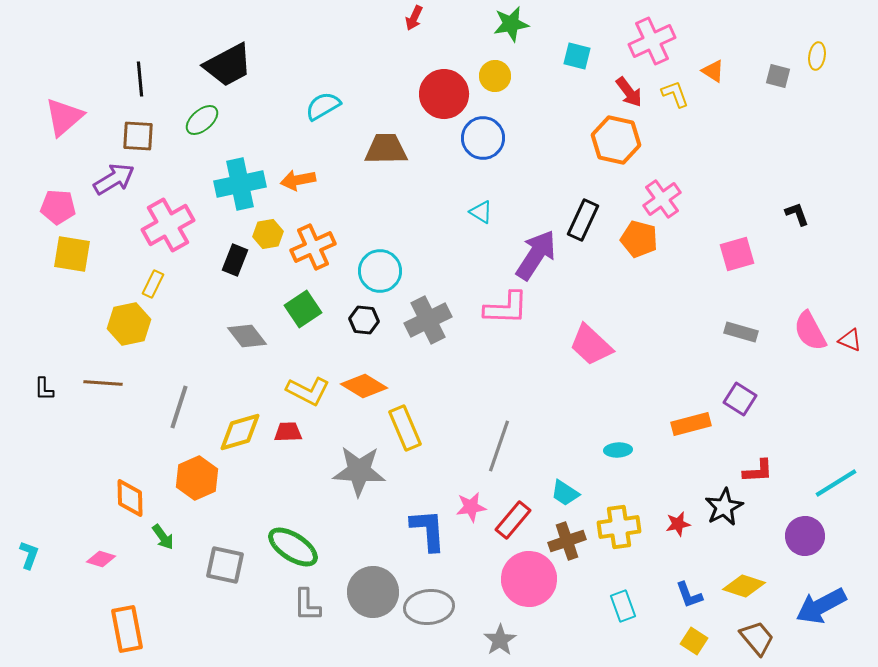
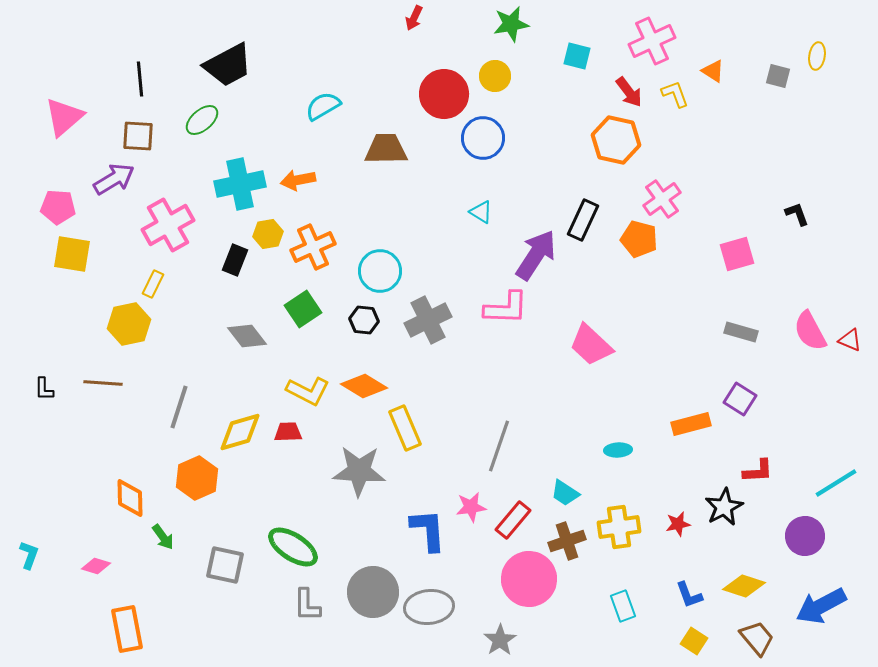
pink diamond at (101, 559): moved 5 px left, 7 px down
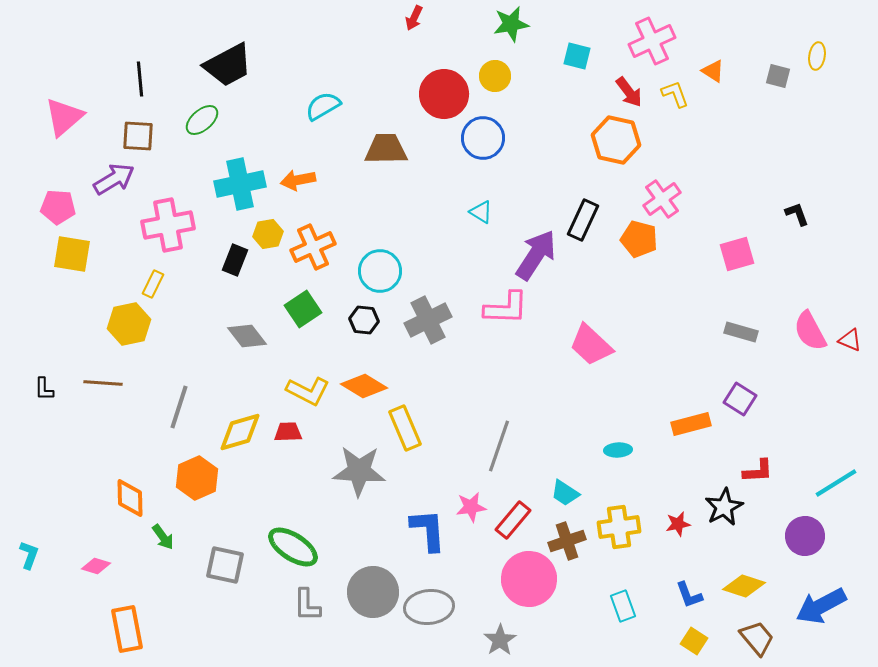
pink cross at (168, 225): rotated 18 degrees clockwise
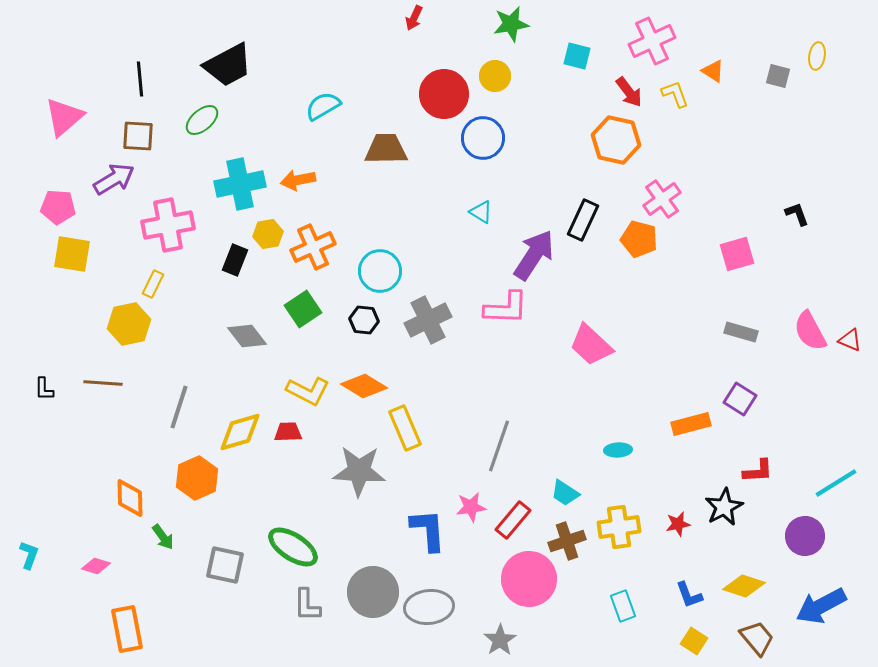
purple arrow at (536, 255): moved 2 px left
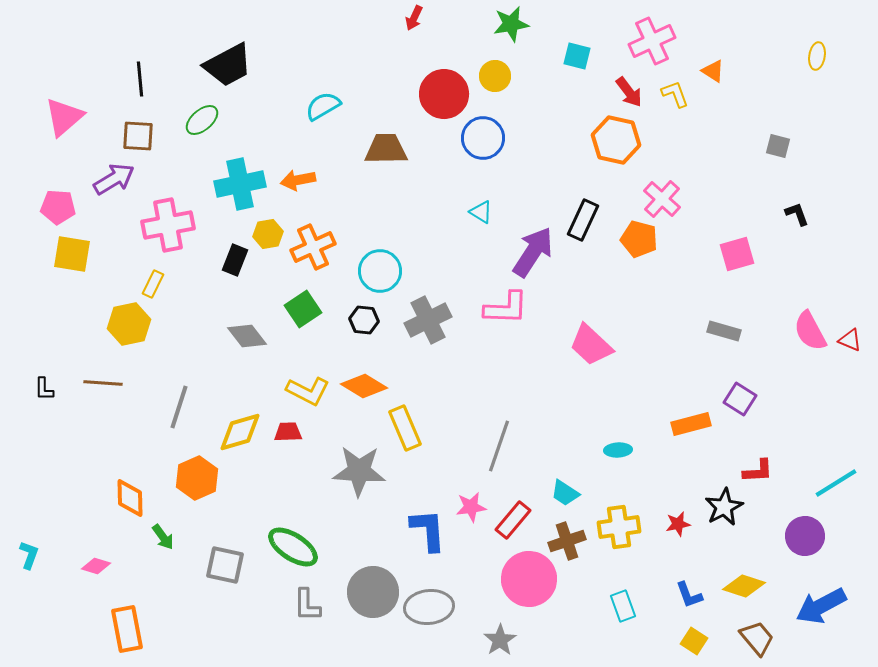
gray square at (778, 76): moved 70 px down
pink cross at (662, 199): rotated 12 degrees counterclockwise
purple arrow at (534, 255): moved 1 px left, 3 px up
gray rectangle at (741, 332): moved 17 px left, 1 px up
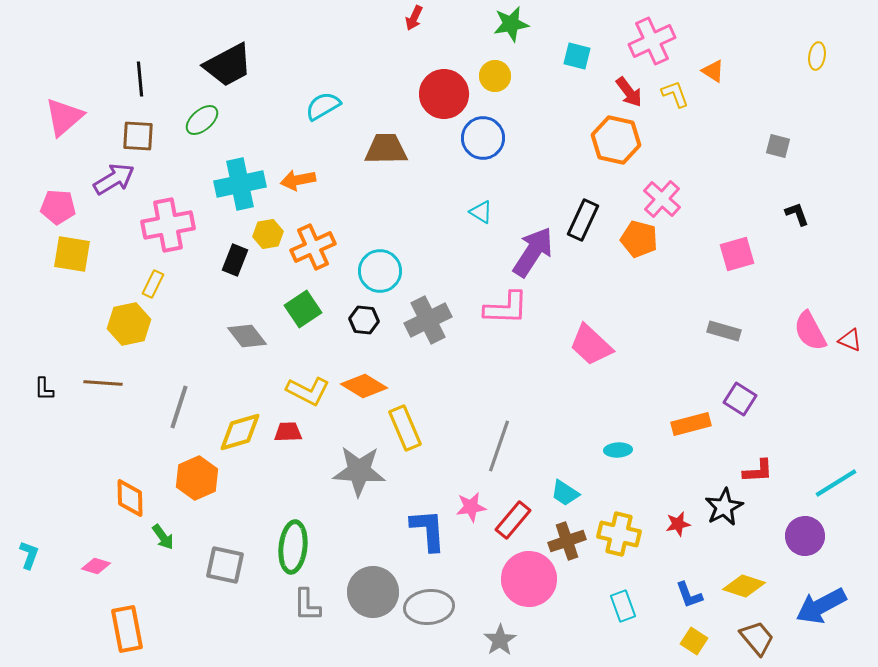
yellow cross at (619, 527): moved 7 px down; rotated 21 degrees clockwise
green ellipse at (293, 547): rotated 63 degrees clockwise
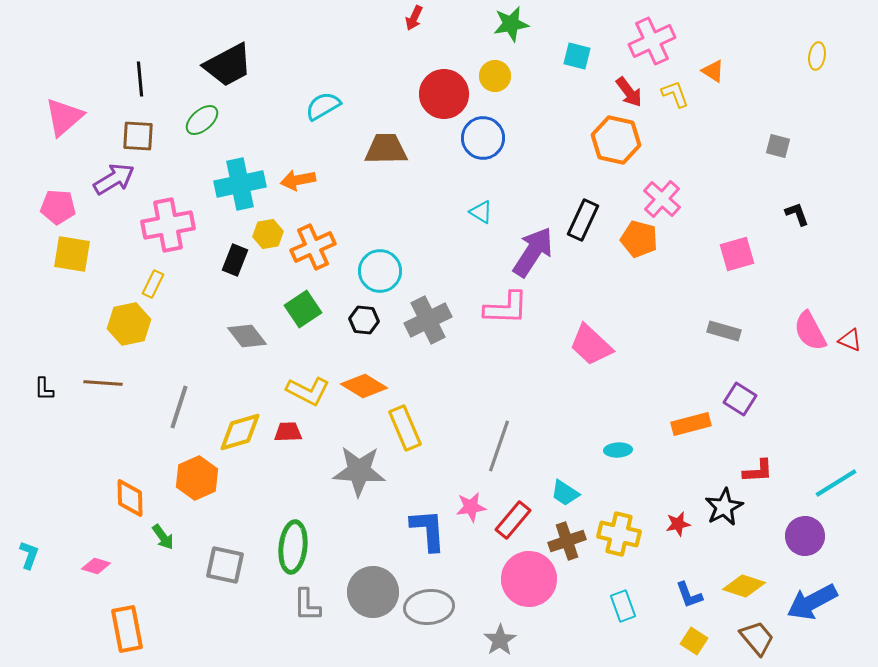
blue arrow at (821, 606): moved 9 px left, 4 px up
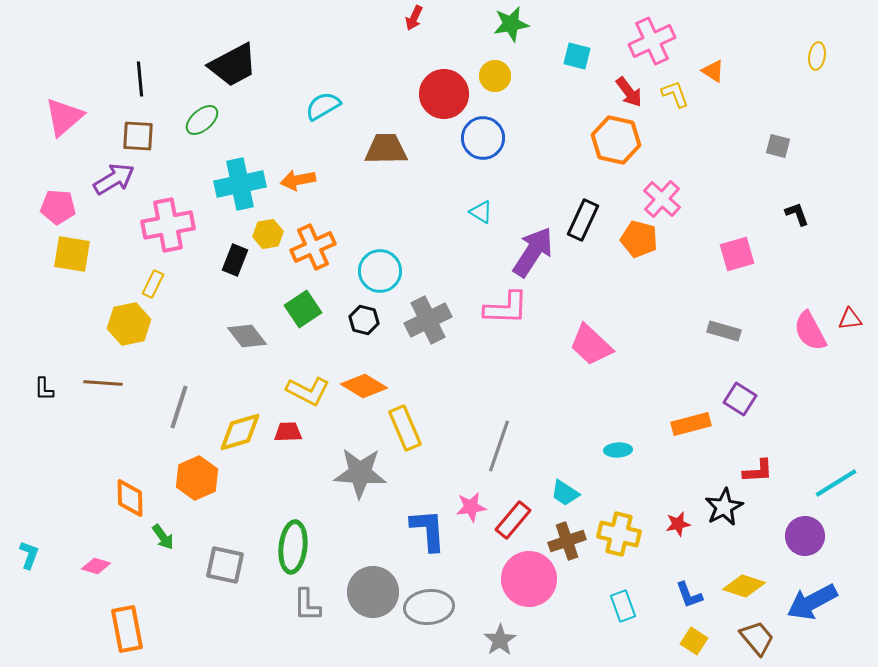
black trapezoid at (228, 65): moved 5 px right
black hexagon at (364, 320): rotated 8 degrees clockwise
red triangle at (850, 340): moved 21 px up; rotated 30 degrees counterclockwise
gray star at (359, 471): moved 1 px right, 2 px down
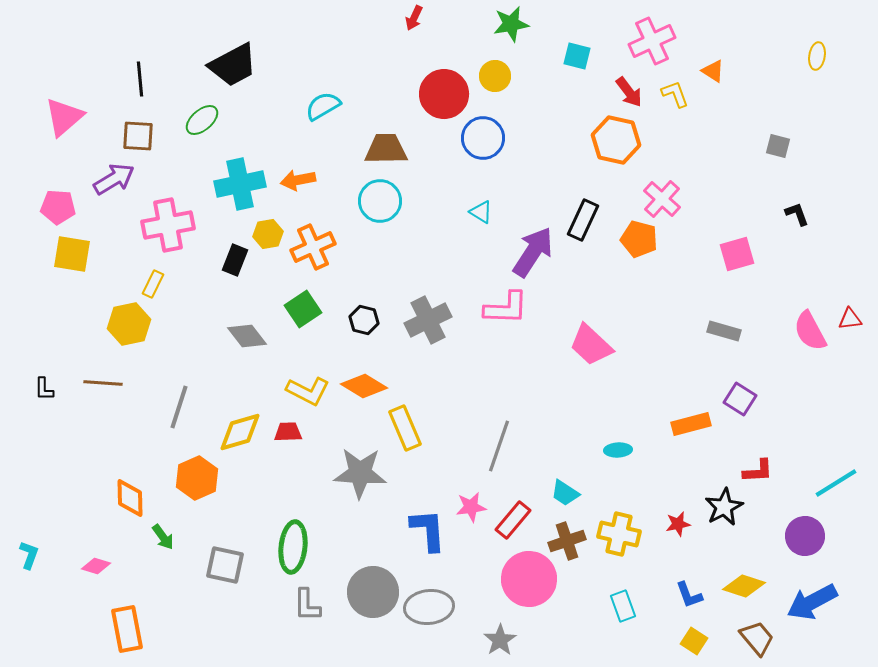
cyan circle at (380, 271): moved 70 px up
